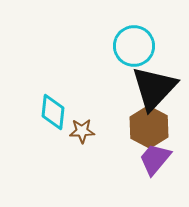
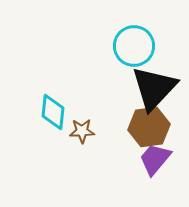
brown hexagon: rotated 24 degrees clockwise
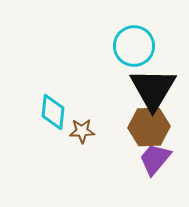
black triangle: moved 1 px left, 1 px down; rotated 12 degrees counterclockwise
brown hexagon: rotated 6 degrees clockwise
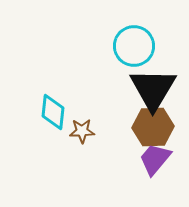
brown hexagon: moved 4 px right
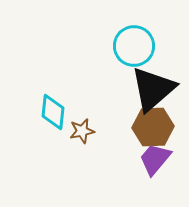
black triangle: rotated 18 degrees clockwise
brown star: rotated 10 degrees counterclockwise
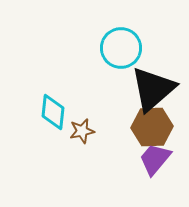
cyan circle: moved 13 px left, 2 px down
brown hexagon: moved 1 px left
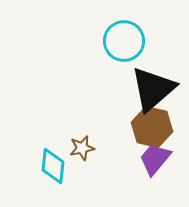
cyan circle: moved 3 px right, 7 px up
cyan diamond: moved 54 px down
brown hexagon: rotated 15 degrees clockwise
brown star: moved 17 px down
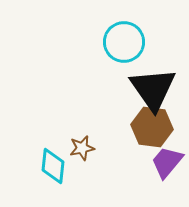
cyan circle: moved 1 px down
black triangle: rotated 24 degrees counterclockwise
brown hexagon: rotated 6 degrees counterclockwise
purple trapezoid: moved 12 px right, 3 px down
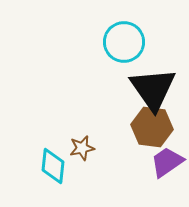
purple trapezoid: rotated 15 degrees clockwise
